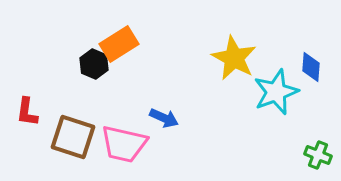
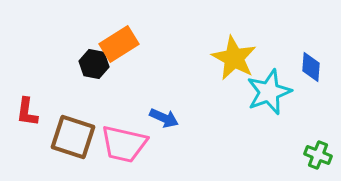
black hexagon: rotated 12 degrees counterclockwise
cyan star: moved 7 px left
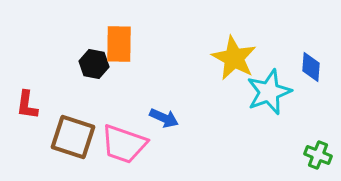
orange rectangle: rotated 57 degrees counterclockwise
red L-shape: moved 7 px up
pink trapezoid: rotated 6 degrees clockwise
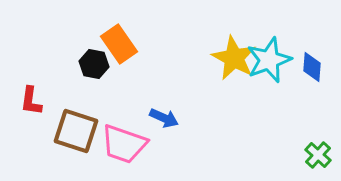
orange rectangle: rotated 36 degrees counterclockwise
blue diamond: moved 1 px right
cyan star: moved 32 px up
red L-shape: moved 4 px right, 4 px up
brown square: moved 3 px right, 6 px up
green cross: rotated 20 degrees clockwise
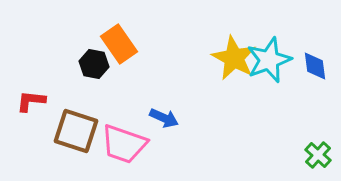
blue diamond: moved 3 px right, 1 px up; rotated 12 degrees counterclockwise
red L-shape: rotated 88 degrees clockwise
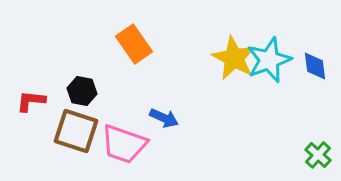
orange rectangle: moved 15 px right
black hexagon: moved 12 px left, 27 px down
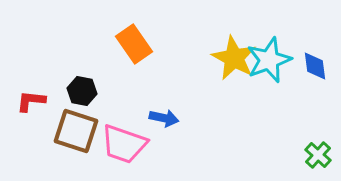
blue arrow: rotated 12 degrees counterclockwise
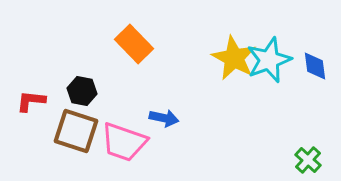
orange rectangle: rotated 9 degrees counterclockwise
pink trapezoid: moved 2 px up
green cross: moved 10 px left, 5 px down
